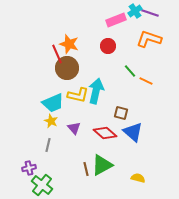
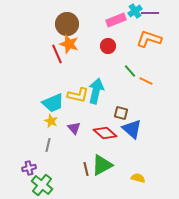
purple line: rotated 18 degrees counterclockwise
brown circle: moved 44 px up
blue triangle: moved 1 px left, 3 px up
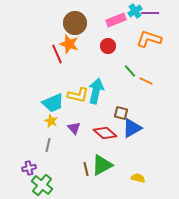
brown circle: moved 8 px right, 1 px up
blue triangle: moved 1 px up; rotated 50 degrees clockwise
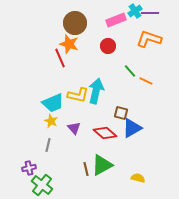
red line: moved 3 px right, 4 px down
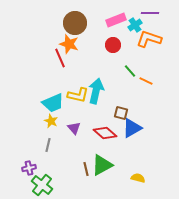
cyan cross: moved 14 px down
red circle: moved 5 px right, 1 px up
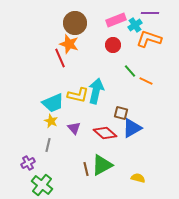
purple cross: moved 1 px left, 5 px up; rotated 16 degrees counterclockwise
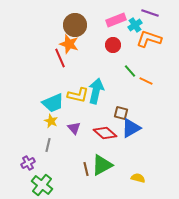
purple line: rotated 18 degrees clockwise
brown circle: moved 2 px down
blue triangle: moved 1 px left
